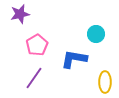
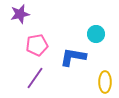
pink pentagon: rotated 20 degrees clockwise
blue L-shape: moved 1 px left, 2 px up
purple line: moved 1 px right
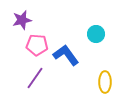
purple star: moved 2 px right, 6 px down
pink pentagon: rotated 15 degrees clockwise
blue L-shape: moved 7 px left, 2 px up; rotated 44 degrees clockwise
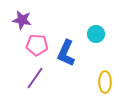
purple star: rotated 24 degrees clockwise
blue L-shape: moved 2 px up; rotated 120 degrees counterclockwise
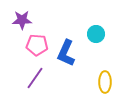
purple star: rotated 12 degrees counterclockwise
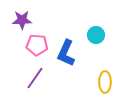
cyan circle: moved 1 px down
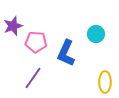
purple star: moved 9 px left, 6 px down; rotated 18 degrees counterclockwise
cyan circle: moved 1 px up
pink pentagon: moved 1 px left, 3 px up
purple line: moved 2 px left
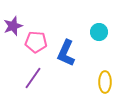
cyan circle: moved 3 px right, 2 px up
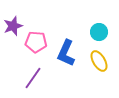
yellow ellipse: moved 6 px left, 21 px up; rotated 30 degrees counterclockwise
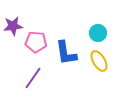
purple star: rotated 12 degrees clockwise
cyan circle: moved 1 px left, 1 px down
blue L-shape: rotated 32 degrees counterclockwise
